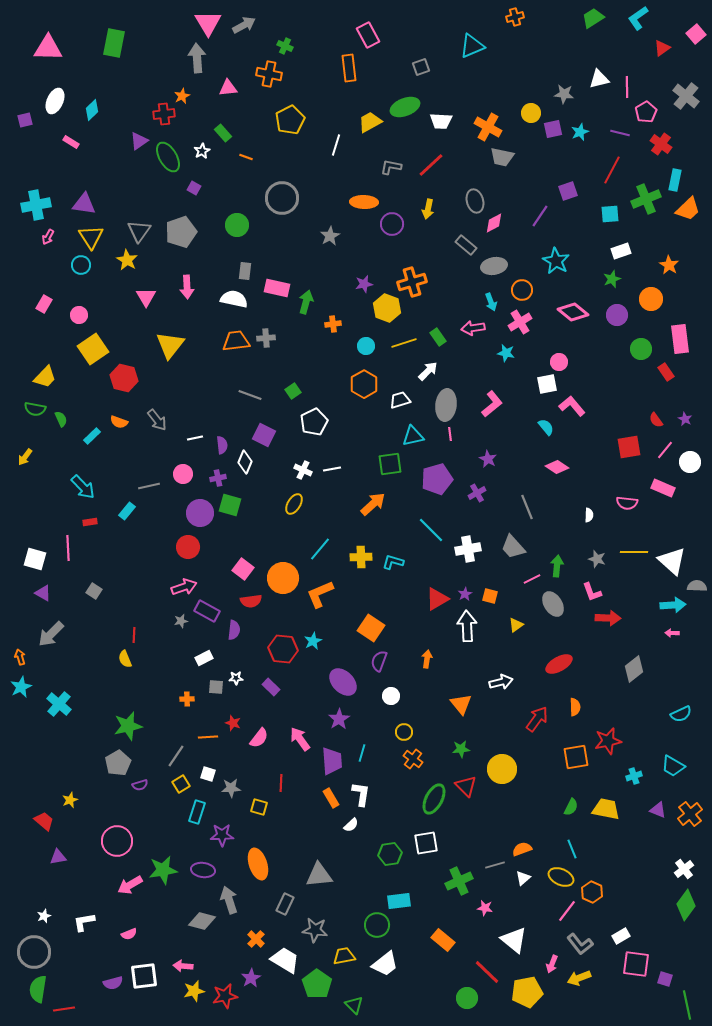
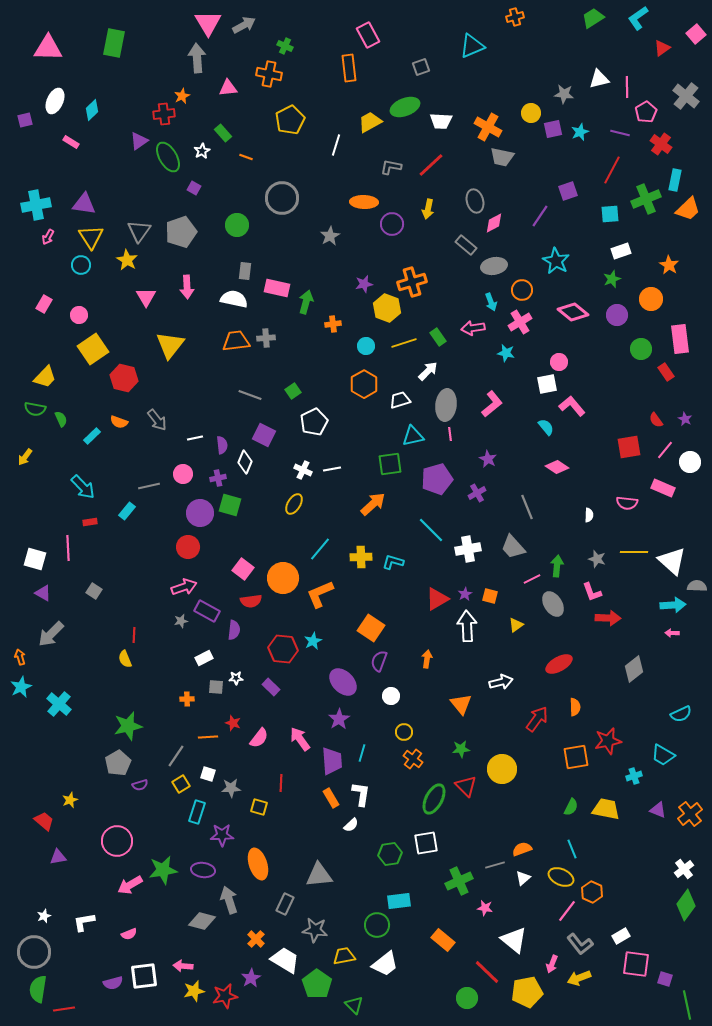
cyan trapezoid at (673, 766): moved 10 px left, 11 px up
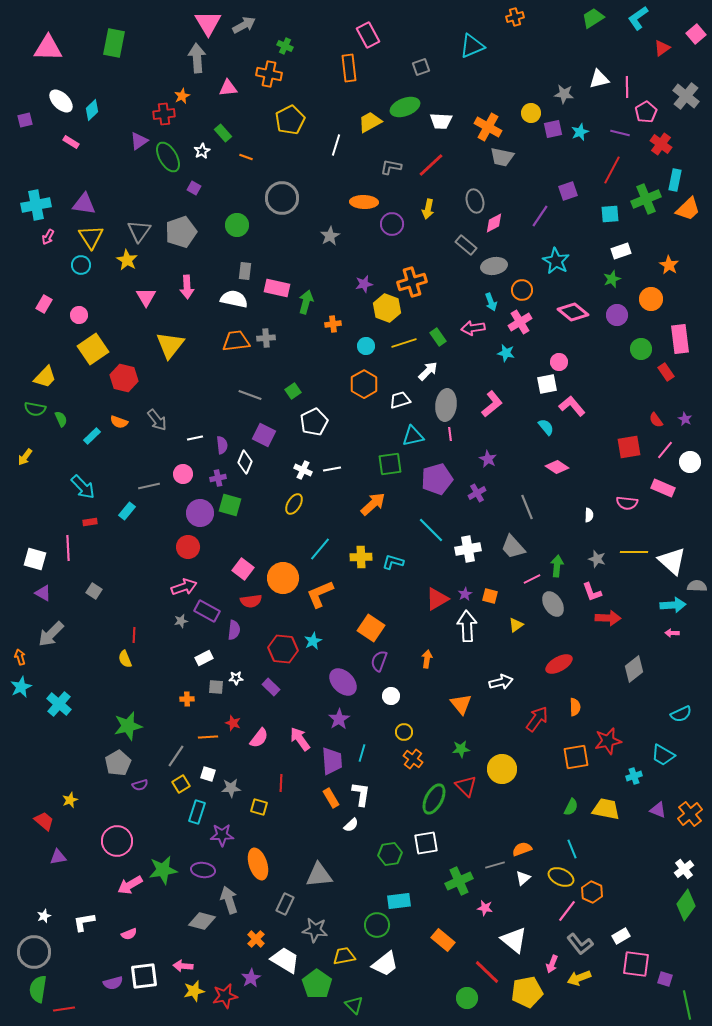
white ellipse at (55, 101): moved 6 px right; rotated 70 degrees counterclockwise
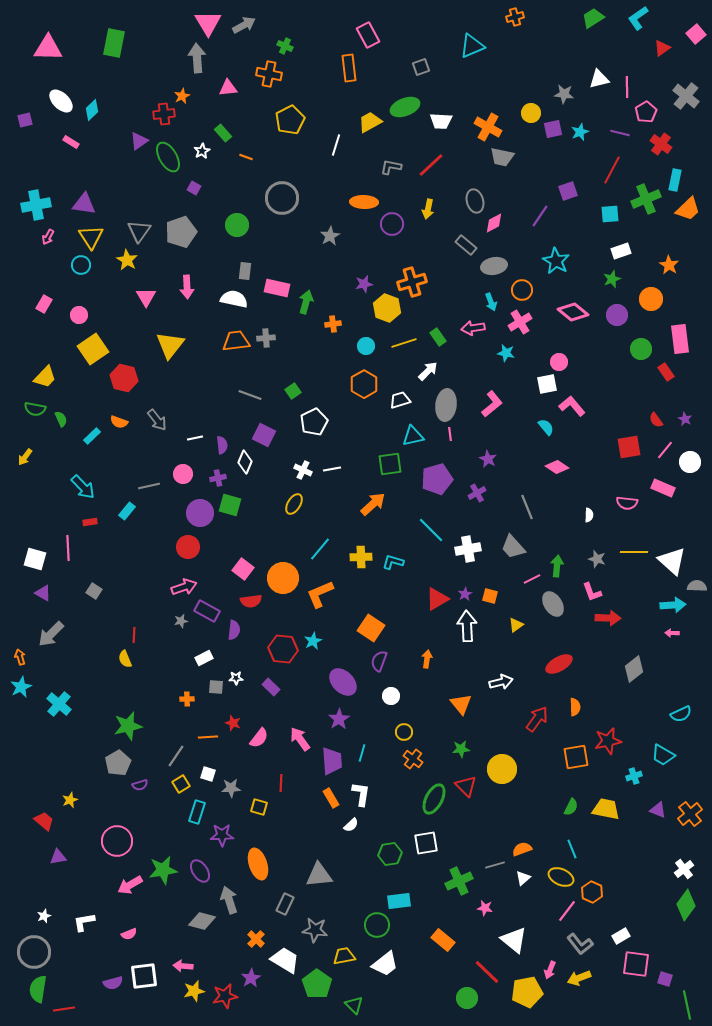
purple ellipse at (203, 870): moved 3 px left, 1 px down; rotated 50 degrees clockwise
pink arrow at (552, 964): moved 2 px left, 6 px down
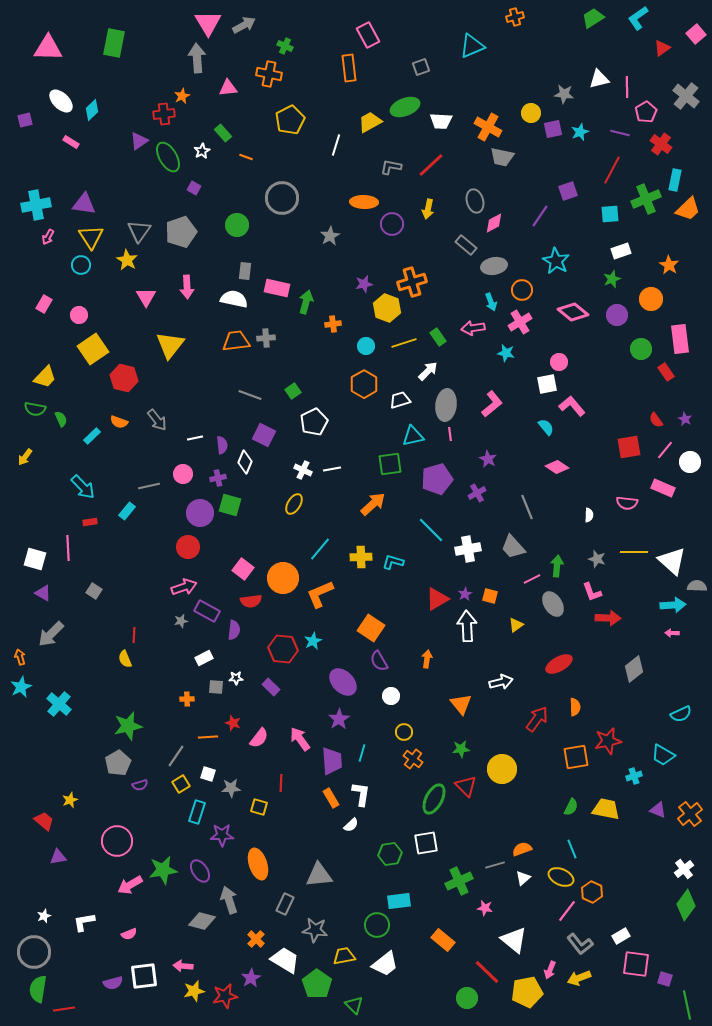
purple semicircle at (379, 661): rotated 50 degrees counterclockwise
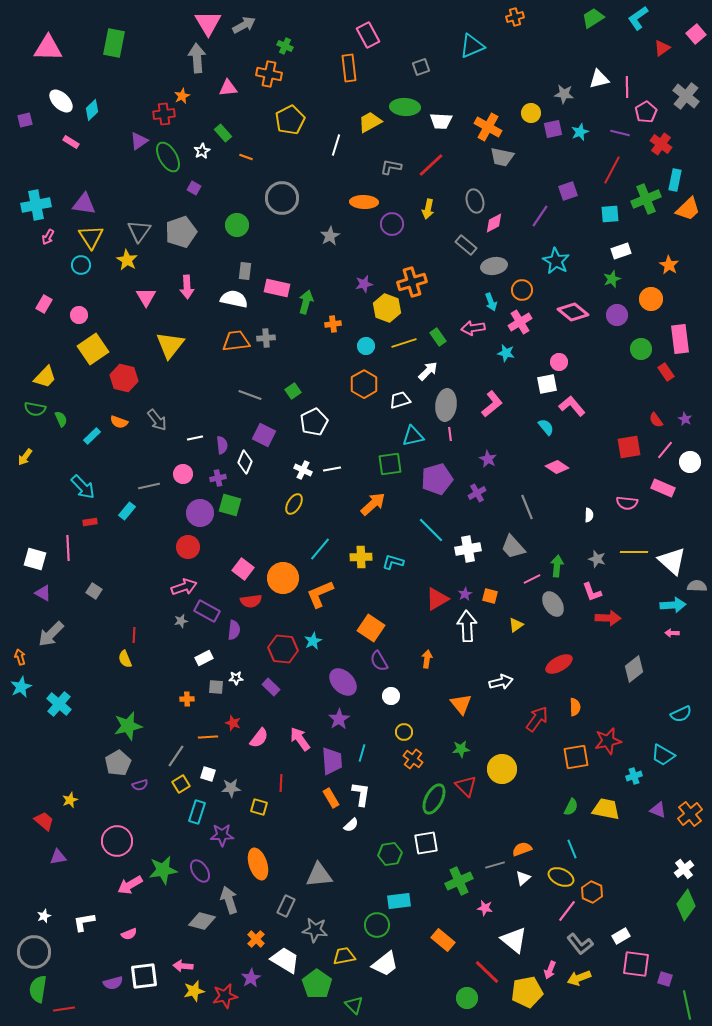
green ellipse at (405, 107): rotated 24 degrees clockwise
gray rectangle at (285, 904): moved 1 px right, 2 px down
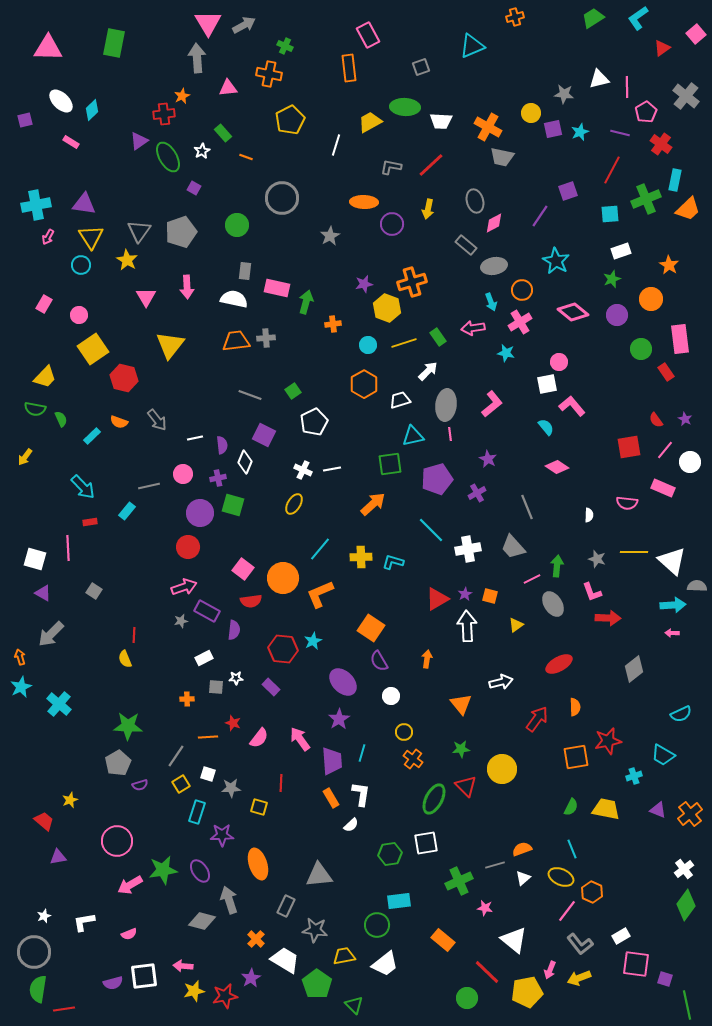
cyan circle at (366, 346): moved 2 px right, 1 px up
green square at (230, 505): moved 3 px right
green star at (128, 726): rotated 16 degrees clockwise
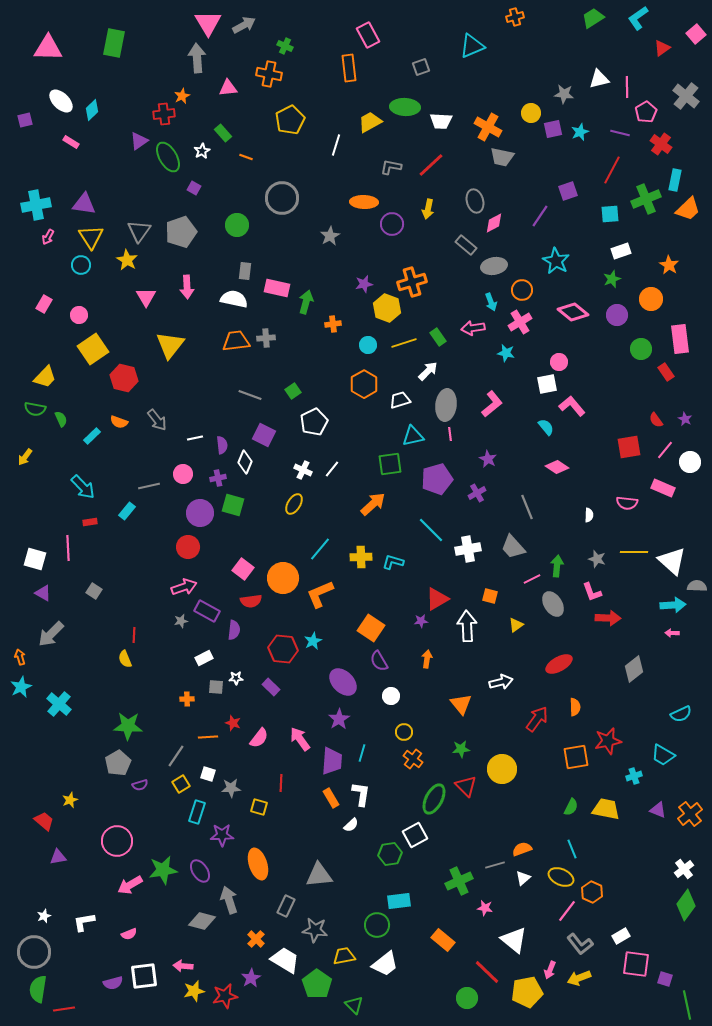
white line at (332, 469): rotated 42 degrees counterclockwise
purple star at (465, 594): moved 44 px left, 27 px down; rotated 24 degrees clockwise
purple trapezoid at (332, 761): rotated 8 degrees clockwise
white square at (426, 843): moved 11 px left, 8 px up; rotated 20 degrees counterclockwise
